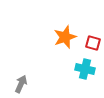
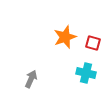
cyan cross: moved 1 px right, 4 px down
gray arrow: moved 10 px right, 5 px up
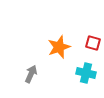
orange star: moved 6 px left, 10 px down
gray arrow: moved 5 px up
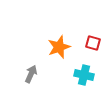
cyan cross: moved 2 px left, 2 px down
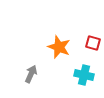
orange star: rotated 30 degrees counterclockwise
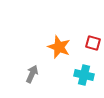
gray arrow: moved 1 px right
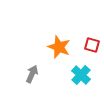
red square: moved 1 px left, 2 px down
cyan cross: moved 3 px left; rotated 30 degrees clockwise
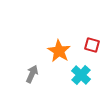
orange star: moved 4 px down; rotated 10 degrees clockwise
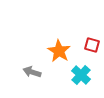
gray arrow: moved 2 px up; rotated 96 degrees counterclockwise
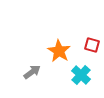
gray arrow: rotated 126 degrees clockwise
